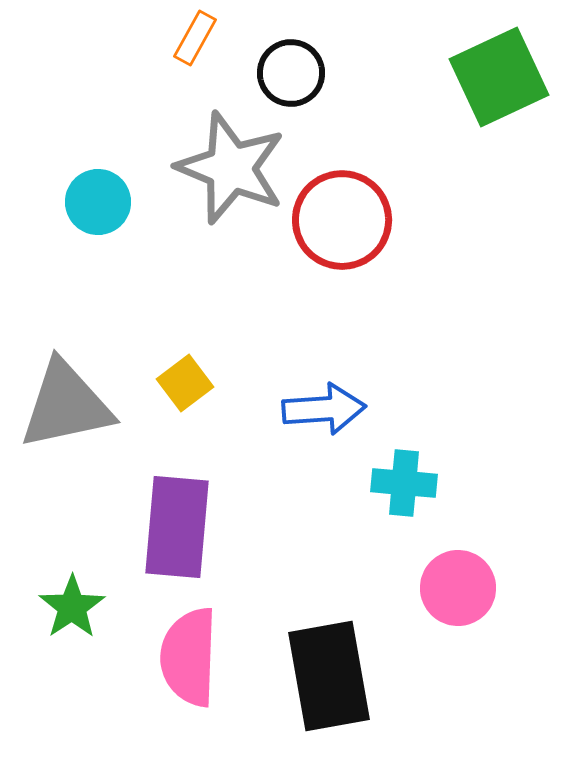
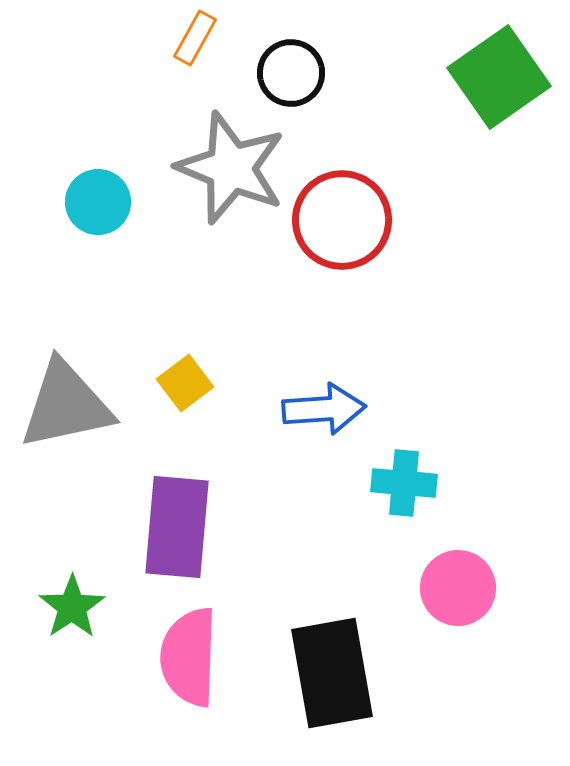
green square: rotated 10 degrees counterclockwise
black rectangle: moved 3 px right, 3 px up
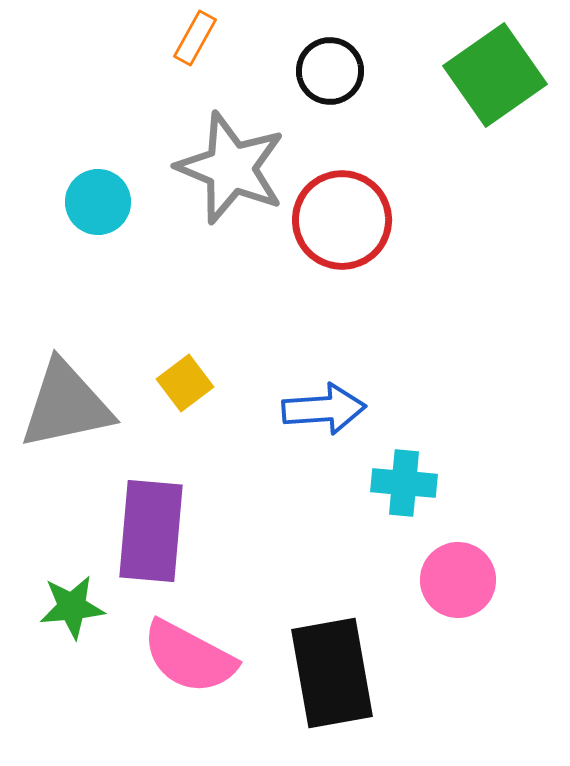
black circle: moved 39 px right, 2 px up
green square: moved 4 px left, 2 px up
purple rectangle: moved 26 px left, 4 px down
pink circle: moved 8 px up
green star: rotated 28 degrees clockwise
pink semicircle: rotated 64 degrees counterclockwise
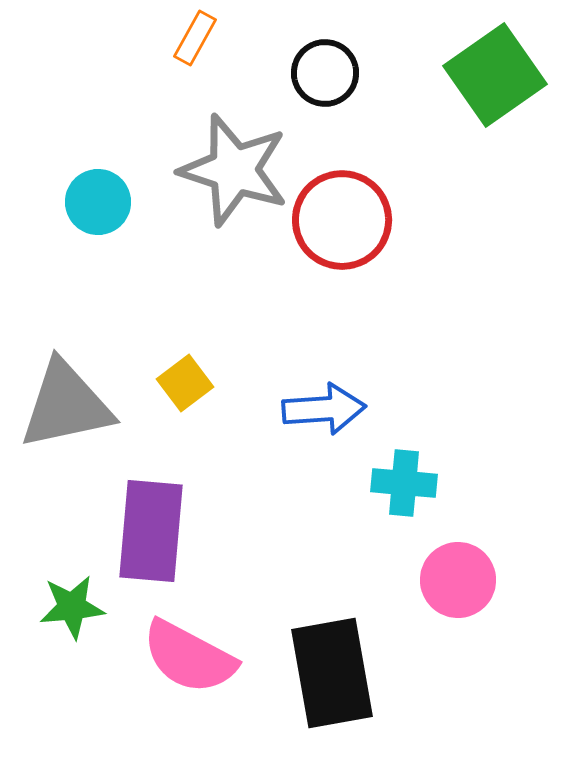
black circle: moved 5 px left, 2 px down
gray star: moved 3 px right, 2 px down; rotated 4 degrees counterclockwise
